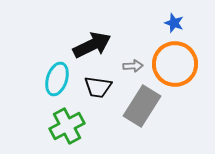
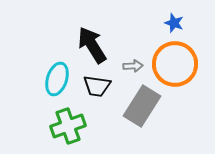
black arrow: rotated 96 degrees counterclockwise
black trapezoid: moved 1 px left, 1 px up
green cross: moved 1 px right; rotated 8 degrees clockwise
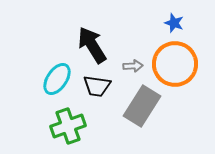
cyan ellipse: rotated 16 degrees clockwise
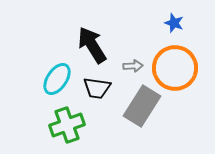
orange circle: moved 4 px down
black trapezoid: moved 2 px down
green cross: moved 1 px left, 1 px up
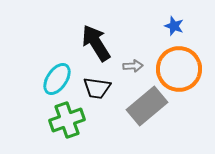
blue star: moved 3 px down
black arrow: moved 4 px right, 2 px up
orange circle: moved 4 px right, 1 px down
gray rectangle: moved 5 px right; rotated 18 degrees clockwise
green cross: moved 5 px up
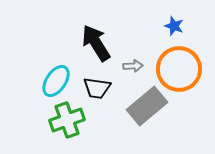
cyan ellipse: moved 1 px left, 2 px down
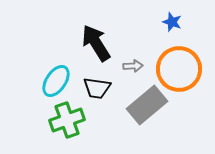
blue star: moved 2 px left, 4 px up
gray rectangle: moved 1 px up
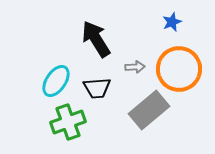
blue star: rotated 30 degrees clockwise
black arrow: moved 4 px up
gray arrow: moved 2 px right, 1 px down
black trapezoid: rotated 12 degrees counterclockwise
gray rectangle: moved 2 px right, 5 px down
green cross: moved 1 px right, 2 px down
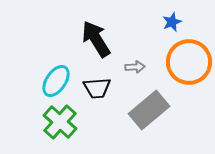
orange circle: moved 10 px right, 7 px up
green cross: moved 8 px left; rotated 28 degrees counterclockwise
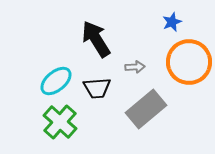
cyan ellipse: rotated 16 degrees clockwise
gray rectangle: moved 3 px left, 1 px up
